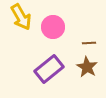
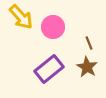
yellow arrow: rotated 12 degrees counterclockwise
brown line: rotated 72 degrees clockwise
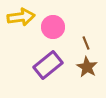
yellow arrow: rotated 56 degrees counterclockwise
brown line: moved 3 px left
purple rectangle: moved 1 px left, 4 px up
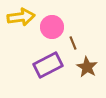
pink circle: moved 1 px left
brown line: moved 13 px left
purple rectangle: rotated 12 degrees clockwise
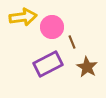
yellow arrow: moved 2 px right
brown line: moved 1 px left, 1 px up
purple rectangle: moved 1 px up
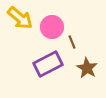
yellow arrow: moved 3 px left, 1 px down; rotated 48 degrees clockwise
brown star: moved 1 px down
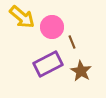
yellow arrow: moved 2 px right, 1 px up
brown star: moved 6 px left, 3 px down
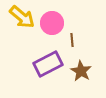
pink circle: moved 4 px up
brown line: moved 2 px up; rotated 16 degrees clockwise
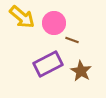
pink circle: moved 2 px right
brown line: rotated 64 degrees counterclockwise
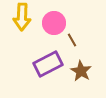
yellow arrow: rotated 52 degrees clockwise
brown line: rotated 40 degrees clockwise
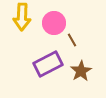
brown star: rotated 10 degrees clockwise
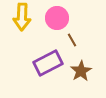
pink circle: moved 3 px right, 5 px up
purple rectangle: moved 1 px up
